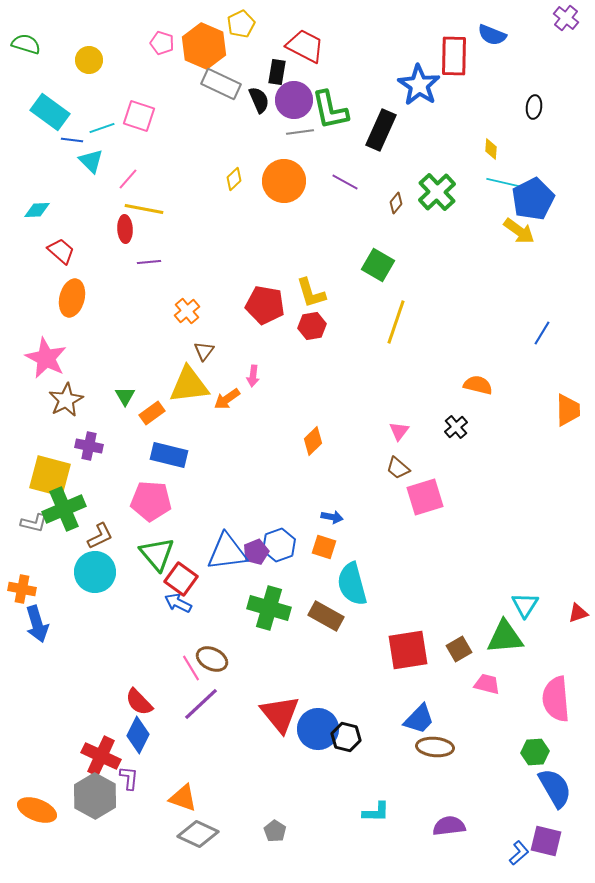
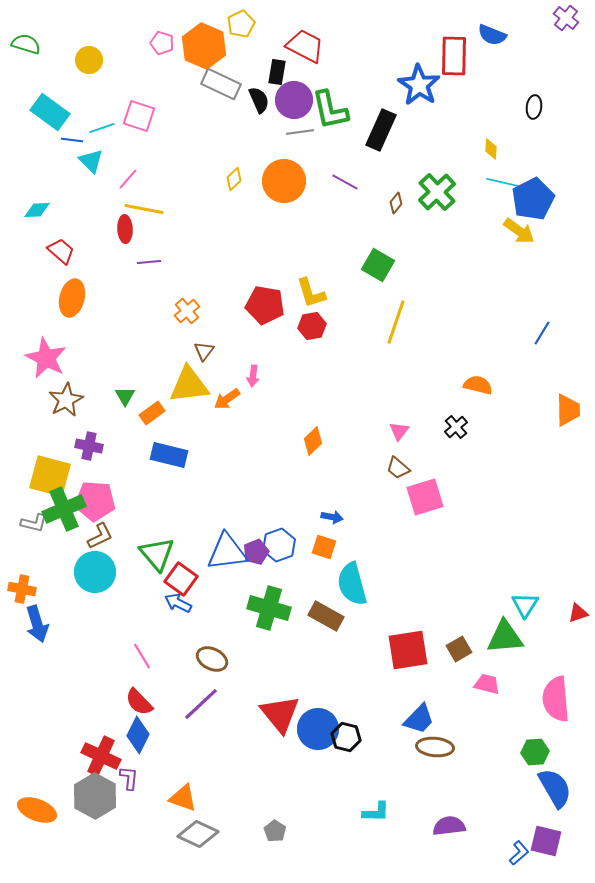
pink pentagon at (151, 501): moved 56 px left
pink line at (191, 668): moved 49 px left, 12 px up
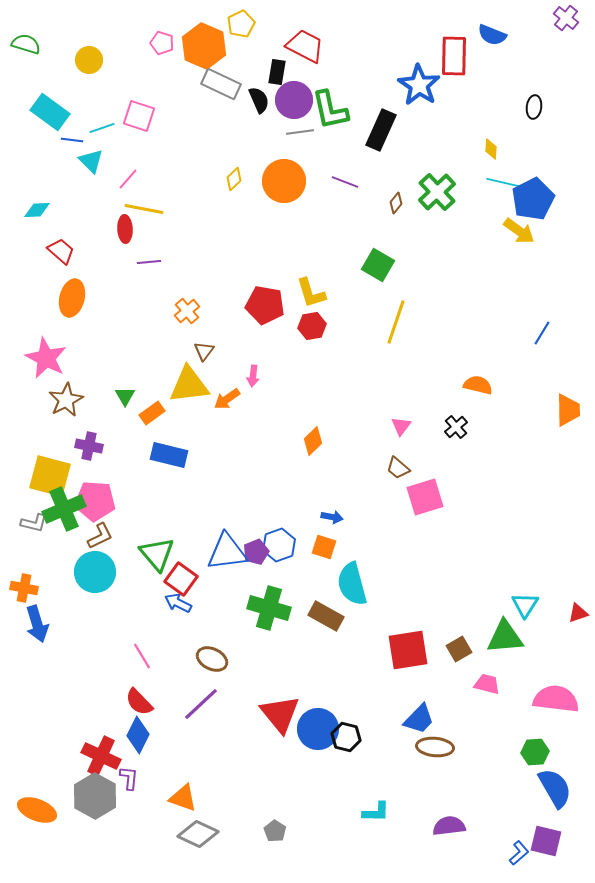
purple line at (345, 182): rotated 8 degrees counterclockwise
pink triangle at (399, 431): moved 2 px right, 5 px up
orange cross at (22, 589): moved 2 px right, 1 px up
pink semicircle at (556, 699): rotated 102 degrees clockwise
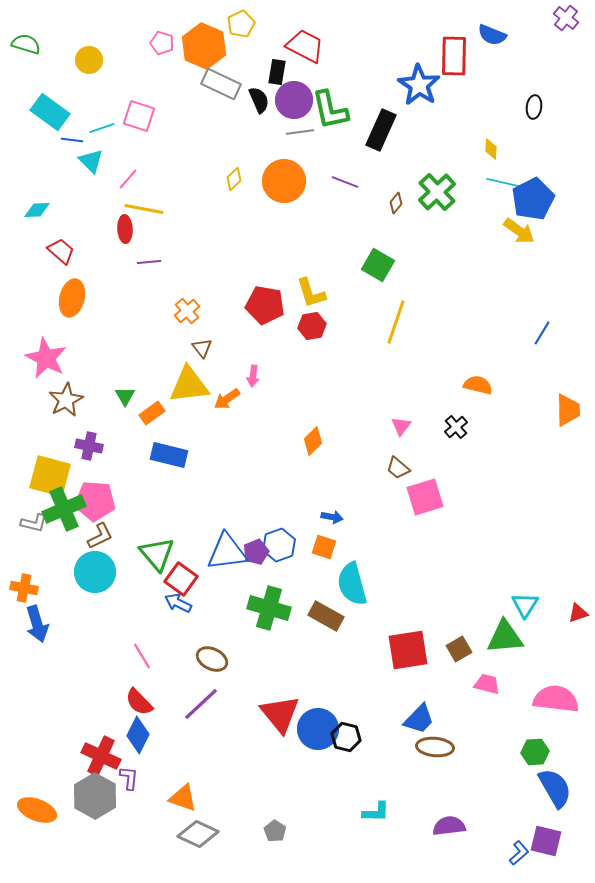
brown triangle at (204, 351): moved 2 px left, 3 px up; rotated 15 degrees counterclockwise
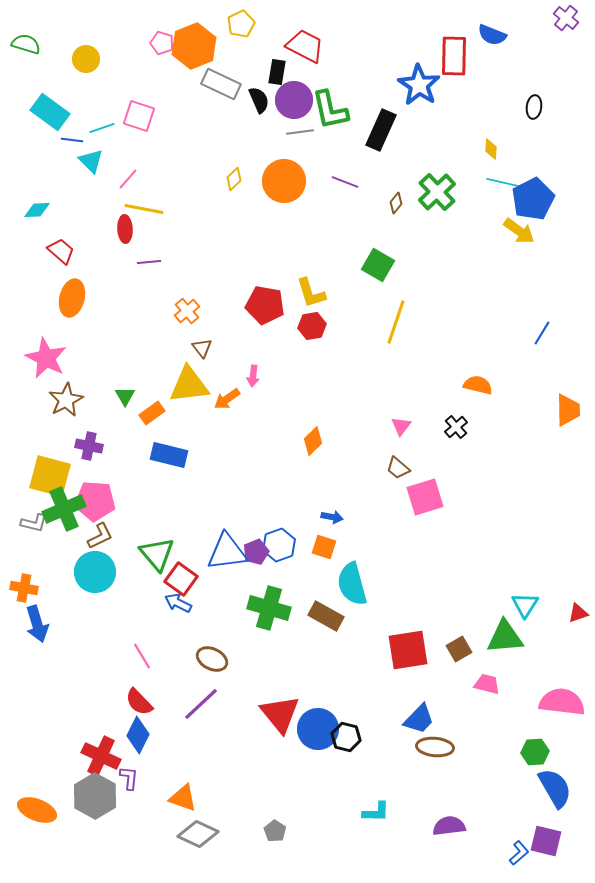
orange hexagon at (204, 46): moved 10 px left; rotated 15 degrees clockwise
yellow circle at (89, 60): moved 3 px left, 1 px up
pink semicircle at (556, 699): moved 6 px right, 3 px down
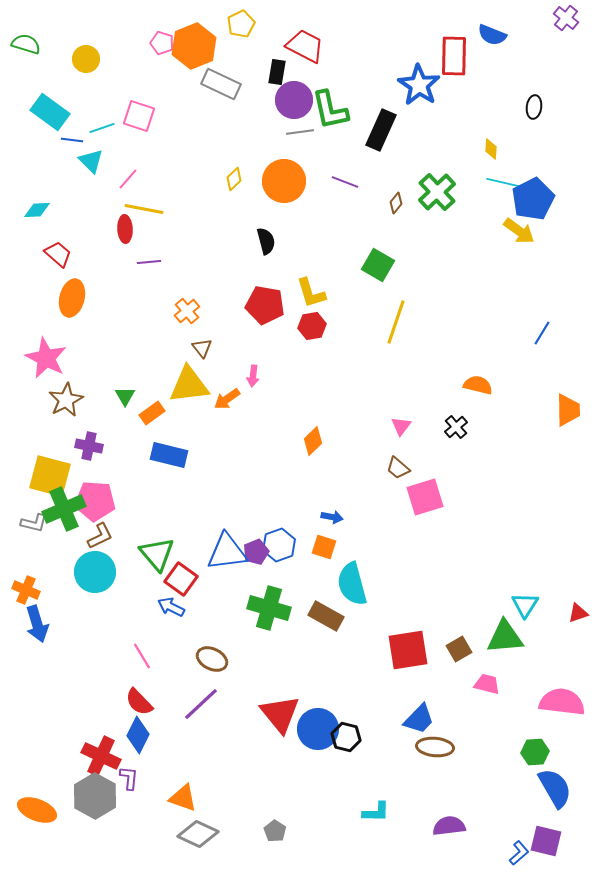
black semicircle at (259, 100): moved 7 px right, 141 px down; rotated 8 degrees clockwise
red trapezoid at (61, 251): moved 3 px left, 3 px down
orange cross at (24, 588): moved 2 px right, 2 px down; rotated 12 degrees clockwise
blue arrow at (178, 603): moved 7 px left, 4 px down
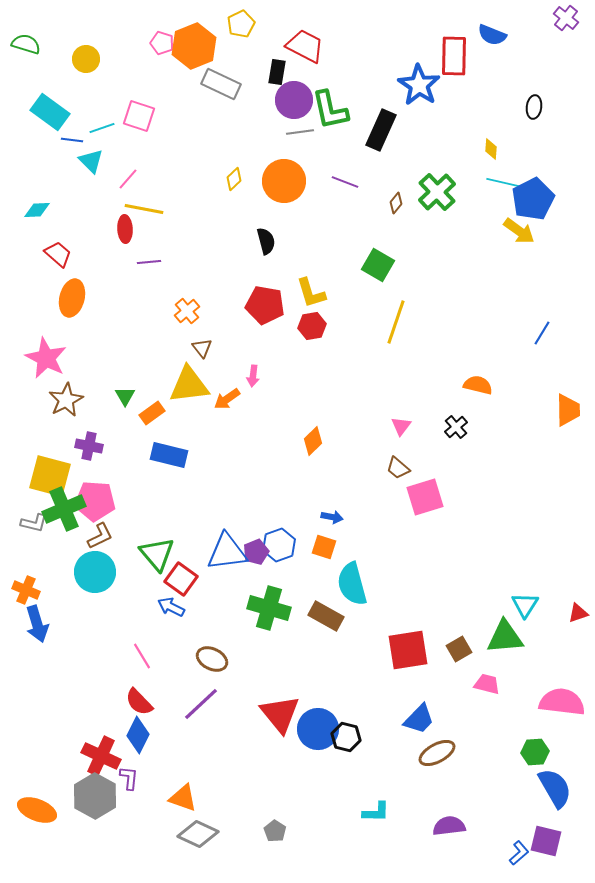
brown ellipse at (435, 747): moved 2 px right, 6 px down; rotated 33 degrees counterclockwise
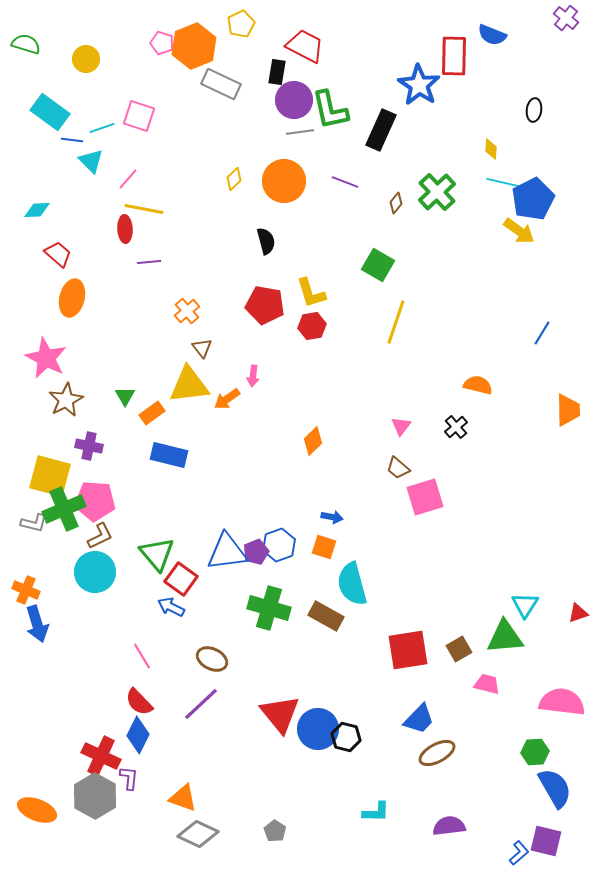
black ellipse at (534, 107): moved 3 px down
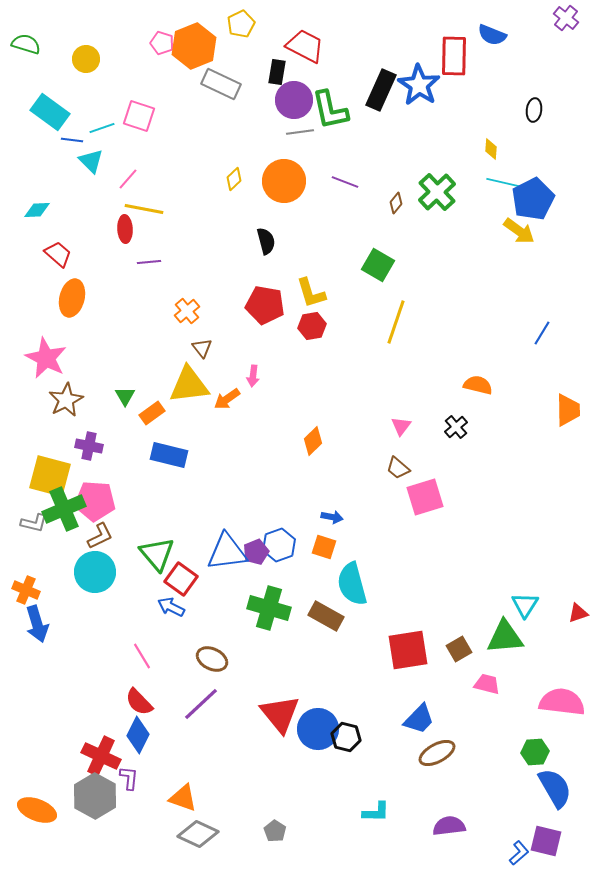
black rectangle at (381, 130): moved 40 px up
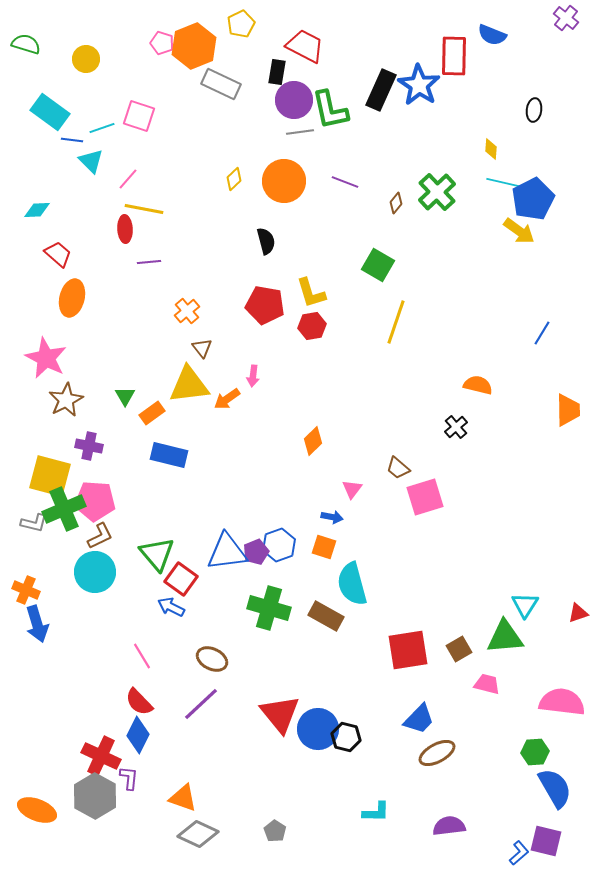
pink triangle at (401, 426): moved 49 px left, 63 px down
